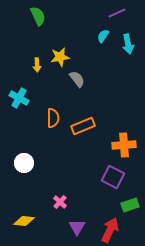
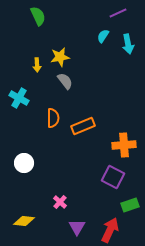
purple line: moved 1 px right
gray semicircle: moved 12 px left, 2 px down
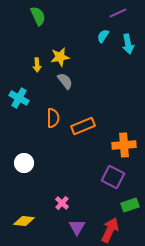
pink cross: moved 2 px right, 1 px down
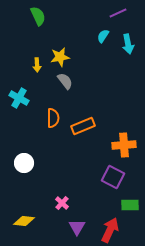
green rectangle: rotated 18 degrees clockwise
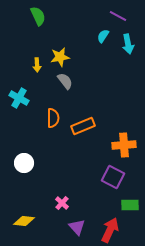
purple line: moved 3 px down; rotated 54 degrees clockwise
purple triangle: rotated 12 degrees counterclockwise
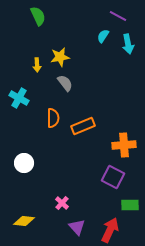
gray semicircle: moved 2 px down
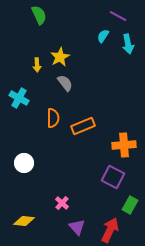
green semicircle: moved 1 px right, 1 px up
yellow star: rotated 18 degrees counterclockwise
green rectangle: rotated 60 degrees counterclockwise
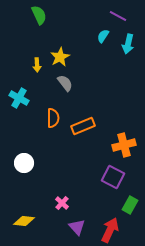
cyan arrow: rotated 24 degrees clockwise
orange cross: rotated 10 degrees counterclockwise
